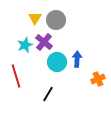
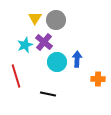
orange cross: rotated 24 degrees clockwise
black line: rotated 70 degrees clockwise
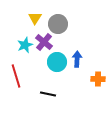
gray circle: moved 2 px right, 4 px down
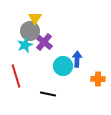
gray circle: moved 28 px left, 7 px down
cyan circle: moved 6 px right, 4 px down
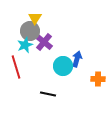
blue arrow: rotated 14 degrees clockwise
red line: moved 9 px up
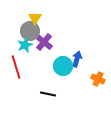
orange cross: rotated 24 degrees clockwise
